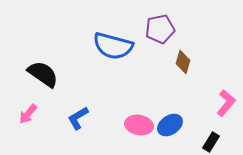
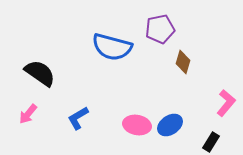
blue semicircle: moved 1 px left, 1 px down
black semicircle: moved 3 px left, 1 px up
pink ellipse: moved 2 px left
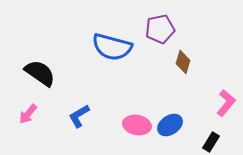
blue L-shape: moved 1 px right, 2 px up
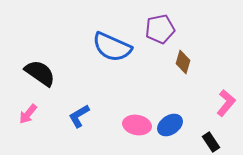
blue semicircle: rotated 9 degrees clockwise
black rectangle: rotated 66 degrees counterclockwise
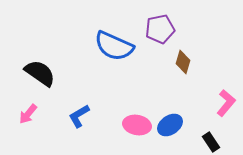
blue semicircle: moved 2 px right, 1 px up
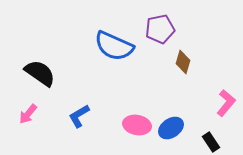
blue ellipse: moved 1 px right, 3 px down
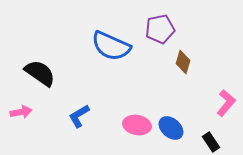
blue semicircle: moved 3 px left
pink arrow: moved 7 px left, 2 px up; rotated 140 degrees counterclockwise
blue ellipse: rotated 75 degrees clockwise
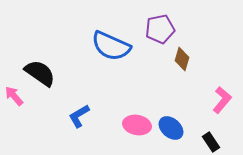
brown diamond: moved 1 px left, 3 px up
pink L-shape: moved 4 px left, 3 px up
pink arrow: moved 7 px left, 16 px up; rotated 120 degrees counterclockwise
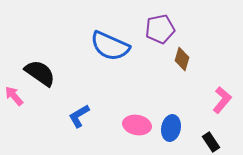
blue semicircle: moved 1 px left
blue ellipse: rotated 60 degrees clockwise
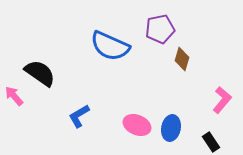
pink ellipse: rotated 12 degrees clockwise
